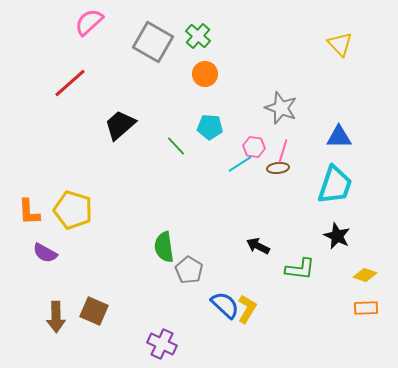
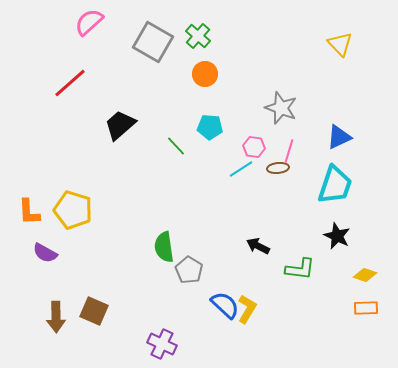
blue triangle: rotated 24 degrees counterclockwise
pink line: moved 6 px right
cyan line: moved 1 px right, 5 px down
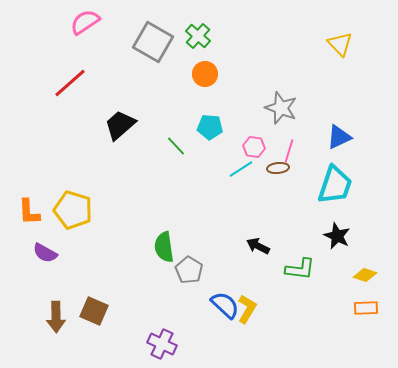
pink semicircle: moved 4 px left; rotated 8 degrees clockwise
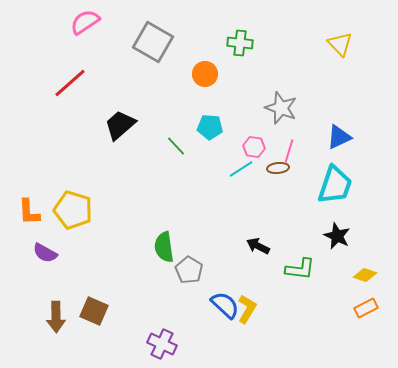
green cross: moved 42 px right, 7 px down; rotated 35 degrees counterclockwise
orange rectangle: rotated 25 degrees counterclockwise
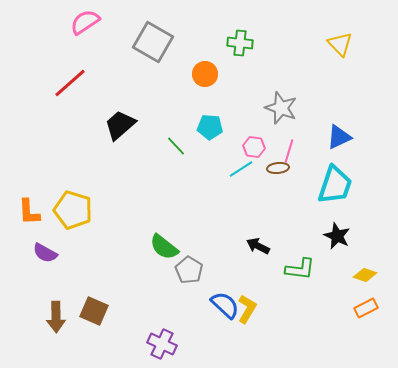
green semicircle: rotated 44 degrees counterclockwise
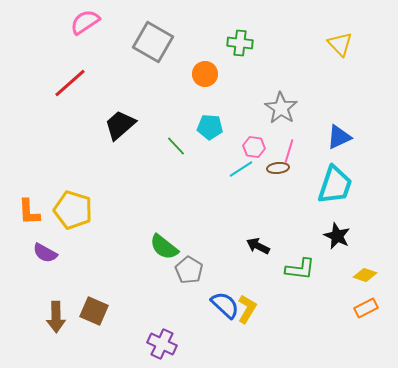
gray star: rotated 12 degrees clockwise
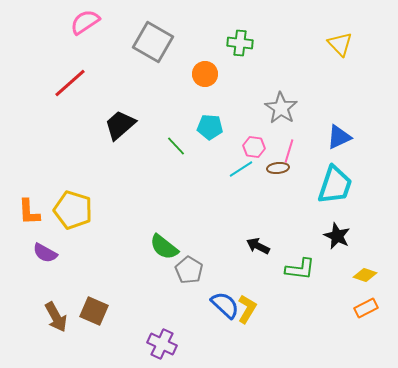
brown arrow: rotated 28 degrees counterclockwise
